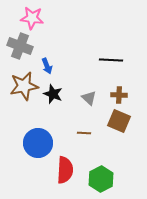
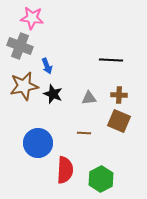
gray triangle: rotated 49 degrees counterclockwise
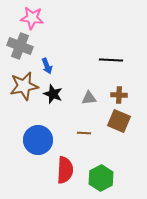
blue circle: moved 3 px up
green hexagon: moved 1 px up
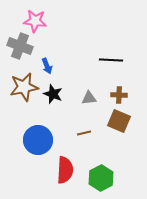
pink star: moved 3 px right, 3 px down
brown star: moved 1 px down
brown line: rotated 16 degrees counterclockwise
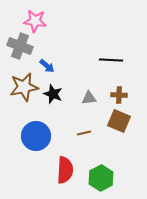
blue arrow: rotated 28 degrees counterclockwise
blue circle: moved 2 px left, 4 px up
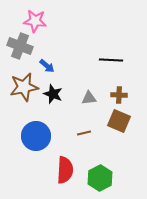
green hexagon: moved 1 px left
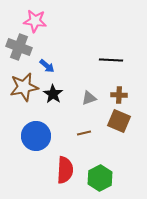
gray cross: moved 1 px left, 1 px down
black star: rotated 12 degrees clockwise
gray triangle: rotated 14 degrees counterclockwise
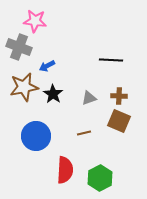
blue arrow: rotated 112 degrees clockwise
brown cross: moved 1 px down
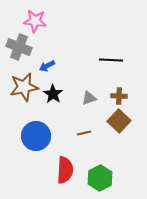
brown square: rotated 20 degrees clockwise
